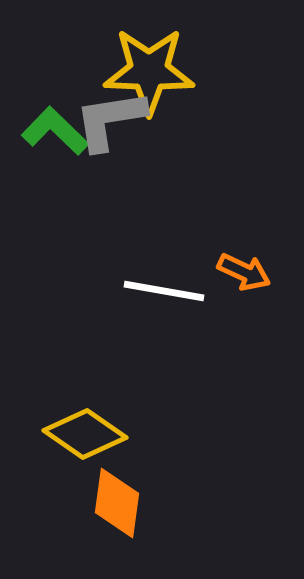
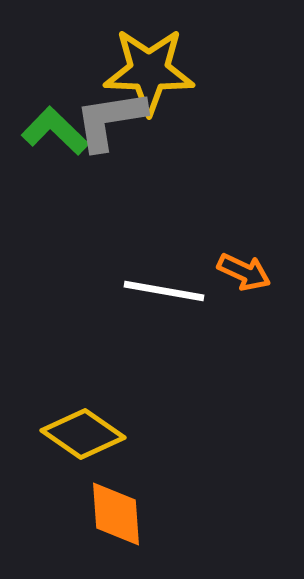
yellow diamond: moved 2 px left
orange diamond: moved 1 px left, 11 px down; rotated 12 degrees counterclockwise
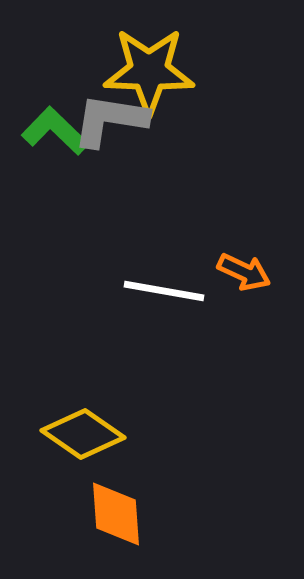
gray L-shape: rotated 18 degrees clockwise
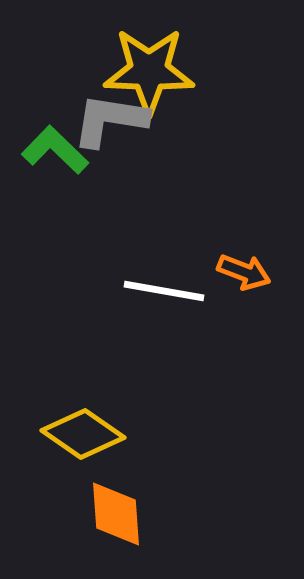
green L-shape: moved 19 px down
orange arrow: rotated 4 degrees counterclockwise
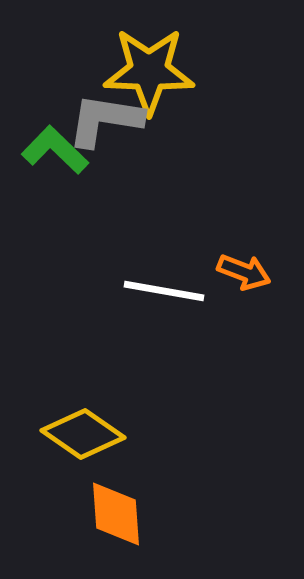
gray L-shape: moved 5 px left
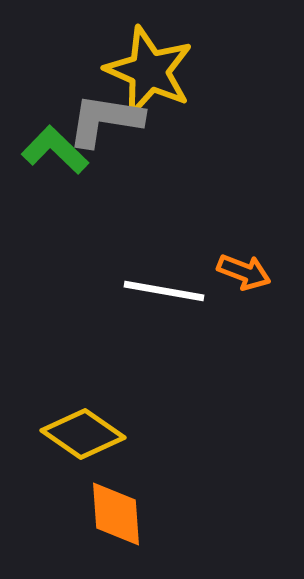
yellow star: rotated 22 degrees clockwise
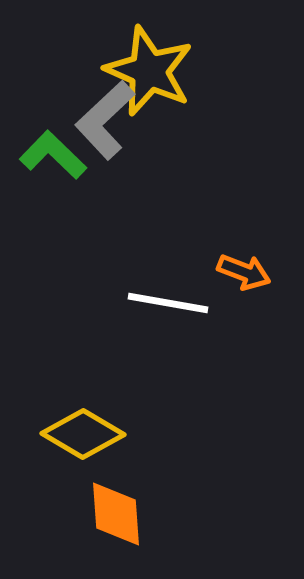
gray L-shape: rotated 52 degrees counterclockwise
green L-shape: moved 2 px left, 5 px down
white line: moved 4 px right, 12 px down
yellow diamond: rotated 4 degrees counterclockwise
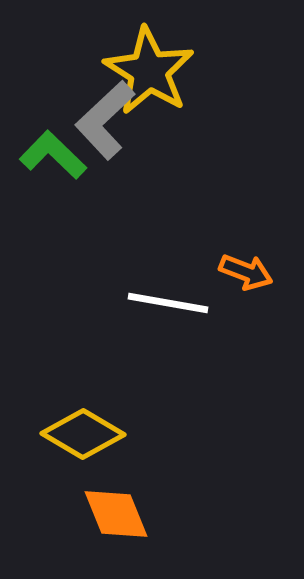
yellow star: rotated 8 degrees clockwise
orange arrow: moved 2 px right
orange diamond: rotated 18 degrees counterclockwise
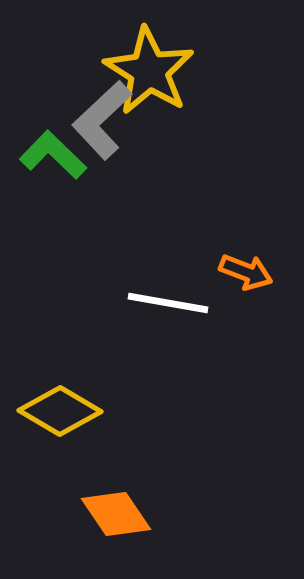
gray L-shape: moved 3 px left
yellow diamond: moved 23 px left, 23 px up
orange diamond: rotated 12 degrees counterclockwise
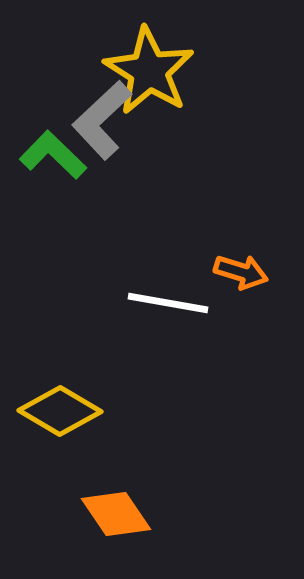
orange arrow: moved 5 px left; rotated 4 degrees counterclockwise
